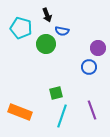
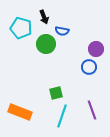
black arrow: moved 3 px left, 2 px down
purple circle: moved 2 px left, 1 px down
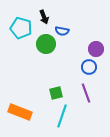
purple line: moved 6 px left, 17 px up
